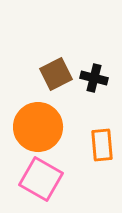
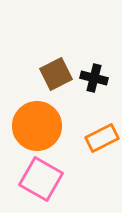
orange circle: moved 1 px left, 1 px up
orange rectangle: moved 7 px up; rotated 68 degrees clockwise
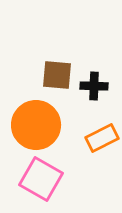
brown square: moved 1 px right, 1 px down; rotated 32 degrees clockwise
black cross: moved 8 px down; rotated 12 degrees counterclockwise
orange circle: moved 1 px left, 1 px up
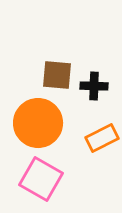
orange circle: moved 2 px right, 2 px up
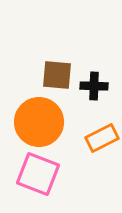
orange circle: moved 1 px right, 1 px up
pink square: moved 3 px left, 5 px up; rotated 9 degrees counterclockwise
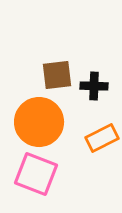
brown square: rotated 12 degrees counterclockwise
pink square: moved 2 px left
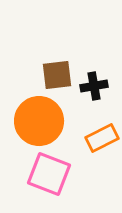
black cross: rotated 12 degrees counterclockwise
orange circle: moved 1 px up
pink square: moved 13 px right
